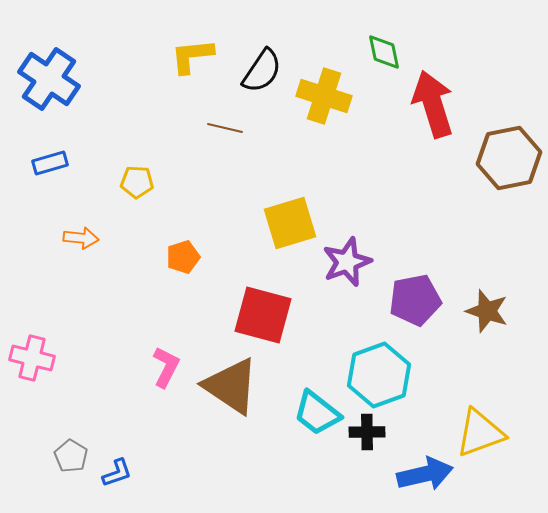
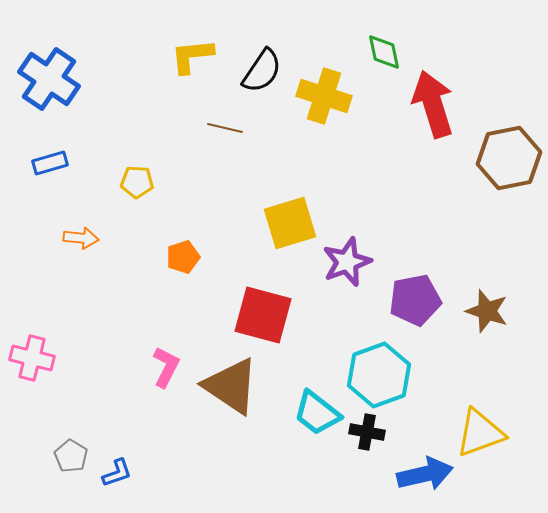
black cross: rotated 12 degrees clockwise
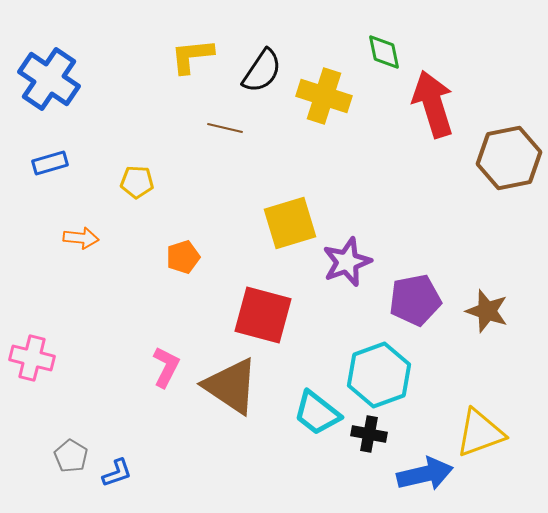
black cross: moved 2 px right, 2 px down
